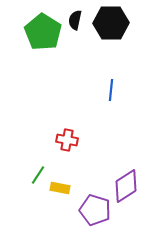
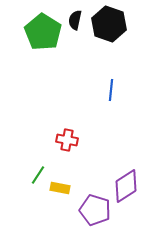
black hexagon: moved 2 px left, 1 px down; rotated 20 degrees clockwise
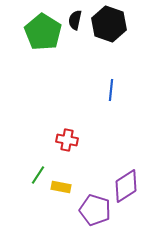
yellow rectangle: moved 1 px right, 1 px up
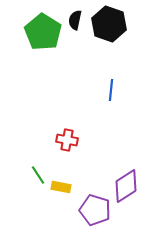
green line: rotated 66 degrees counterclockwise
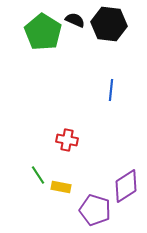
black semicircle: rotated 102 degrees clockwise
black hexagon: rotated 12 degrees counterclockwise
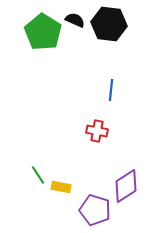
red cross: moved 30 px right, 9 px up
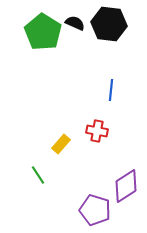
black semicircle: moved 3 px down
yellow rectangle: moved 43 px up; rotated 60 degrees counterclockwise
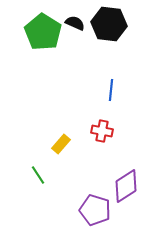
red cross: moved 5 px right
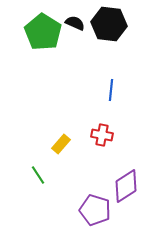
red cross: moved 4 px down
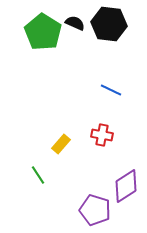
blue line: rotated 70 degrees counterclockwise
